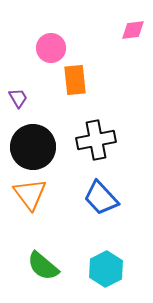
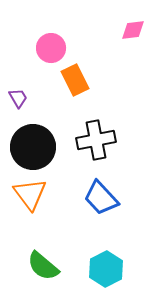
orange rectangle: rotated 20 degrees counterclockwise
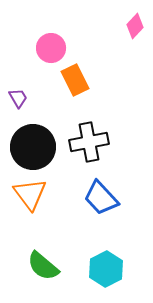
pink diamond: moved 2 px right, 4 px up; rotated 40 degrees counterclockwise
black cross: moved 7 px left, 2 px down
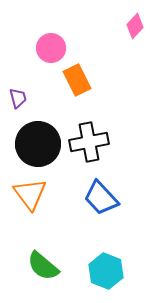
orange rectangle: moved 2 px right
purple trapezoid: rotated 15 degrees clockwise
black circle: moved 5 px right, 3 px up
cyan hexagon: moved 2 px down; rotated 12 degrees counterclockwise
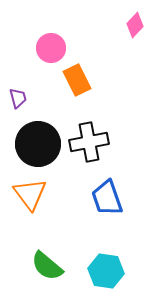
pink diamond: moved 1 px up
blue trapezoid: moved 6 px right; rotated 24 degrees clockwise
green semicircle: moved 4 px right
cyan hexagon: rotated 12 degrees counterclockwise
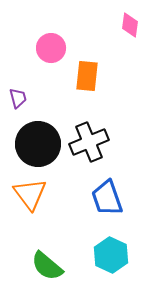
pink diamond: moved 5 px left; rotated 35 degrees counterclockwise
orange rectangle: moved 10 px right, 4 px up; rotated 32 degrees clockwise
black cross: rotated 12 degrees counterclockwise
cyan hexagon: moved 5 px right, 16 px up; rotated 16 degrees clockwise
